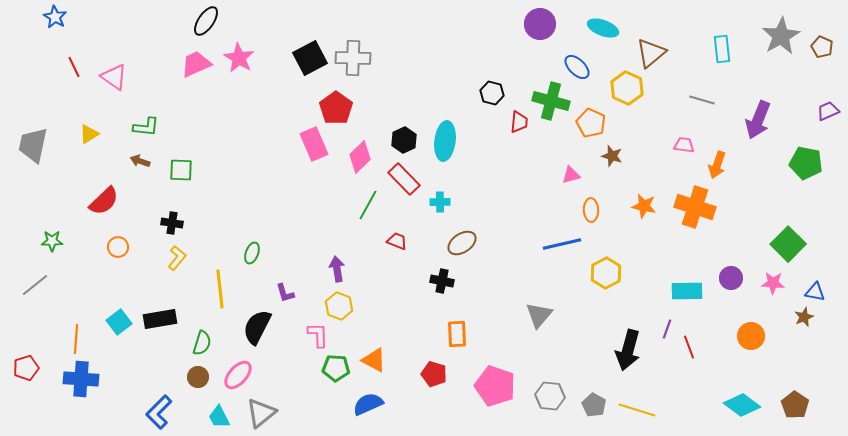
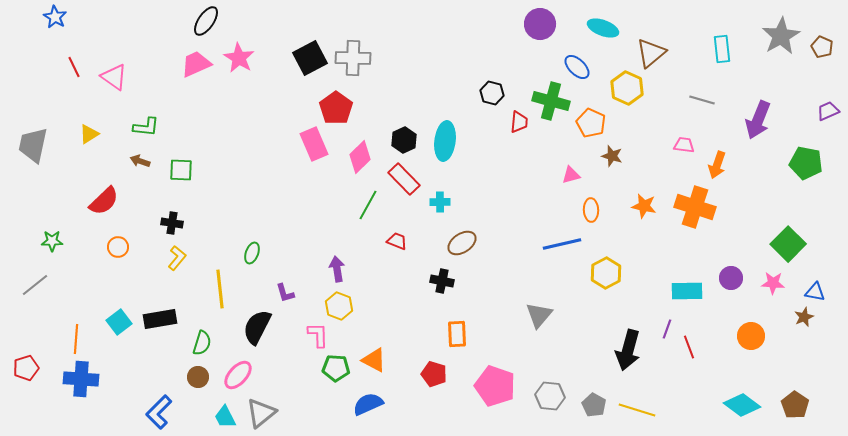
cyan trapezoid at (219, 417): moved 6 px right
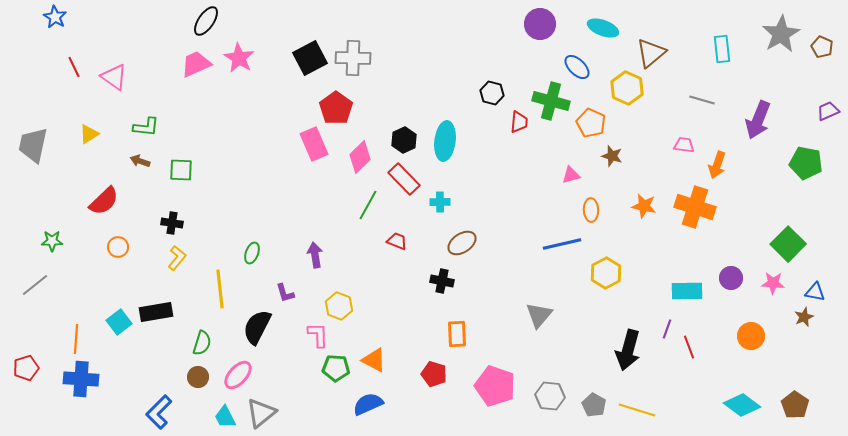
gray star at (781, 36): moved 2 px up
purple arrow at (337, 269): moved 22 px left, 14 px up
black rectangle at (160, 319): moved 4 px left, 7 px up
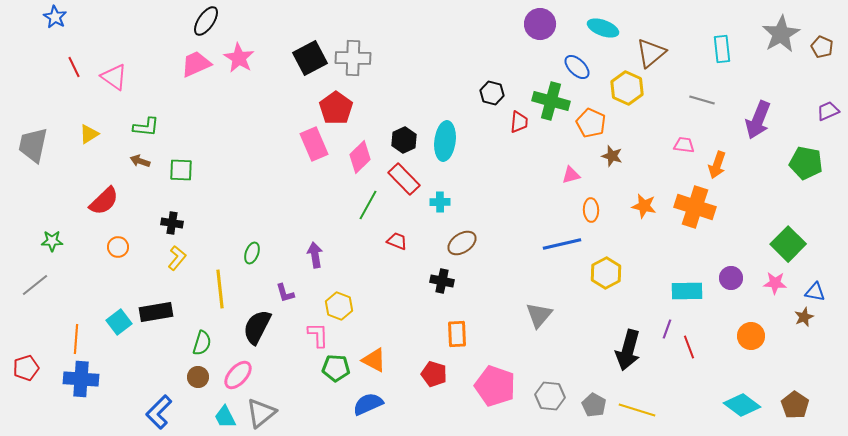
pink star at (773, 283): moved 2 px right
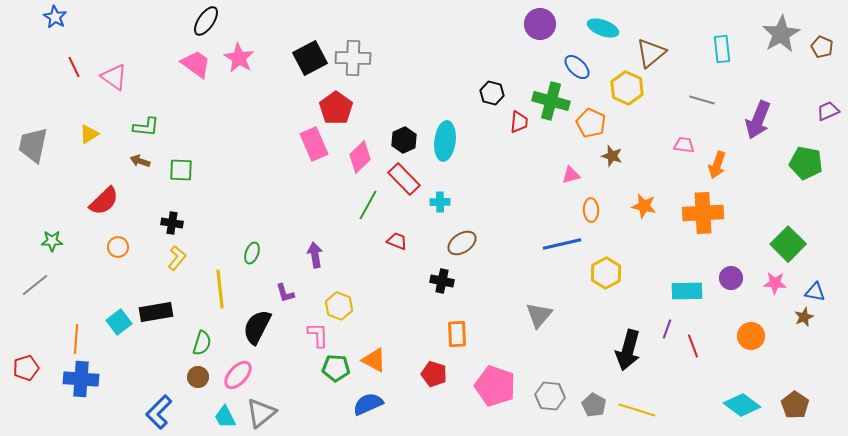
pink trapezoid at (196, 64): rotated 60 degrees clockwise
orange cross at (695, 207): moved 8 px right, 6 px down; rotated 21 degrees counterclockwise
red line at (689, 347): moved 4 px right, 1 px up
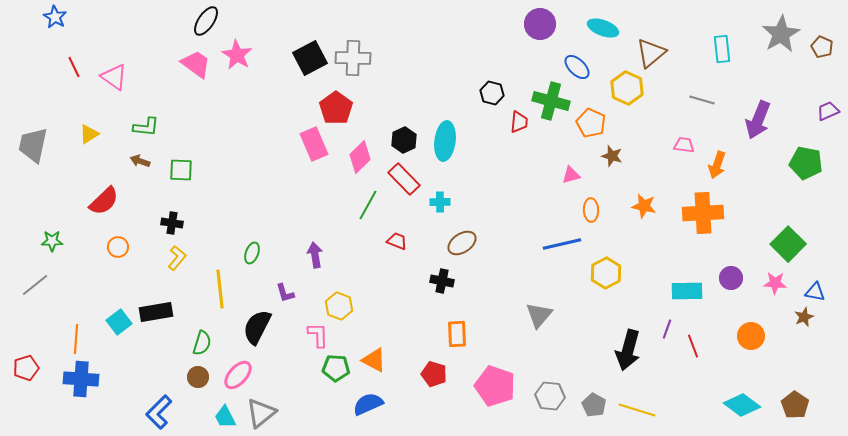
pink star at (239, 58): moved 2 px left, 3 px up
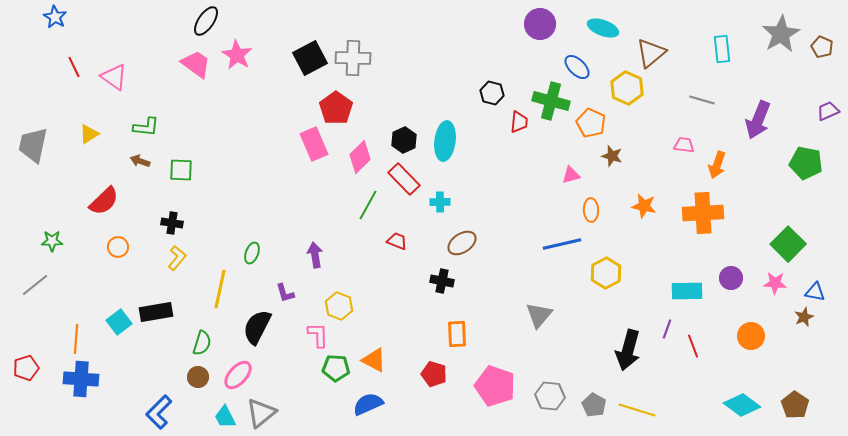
yellow line at (220, 289): rotated 18 degrees clockwise
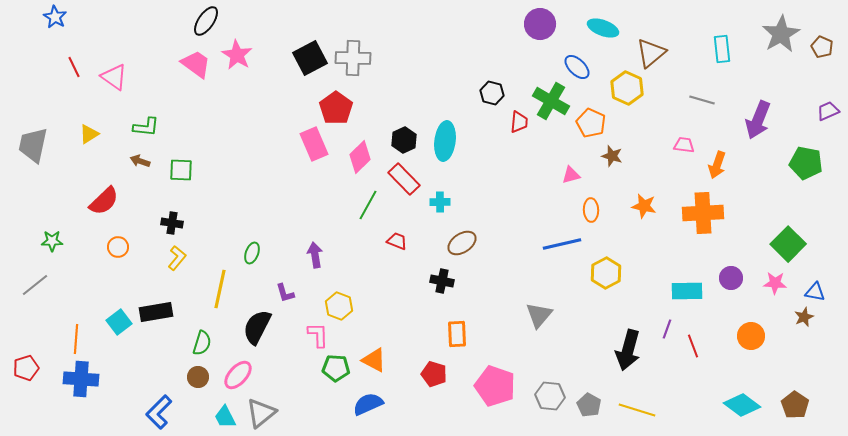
green cross at (551, 101): rotated 15 degrees clockwise
gray pentagon at (594, 405): moved 5 px left
